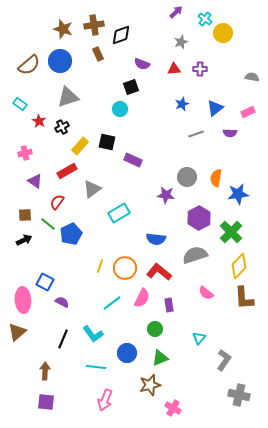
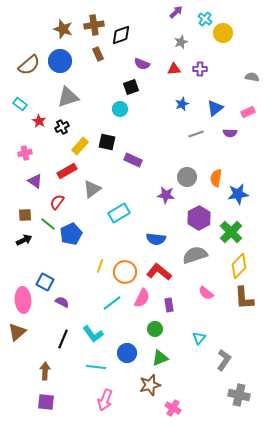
orange circle at (125, 268): moved 4 px down
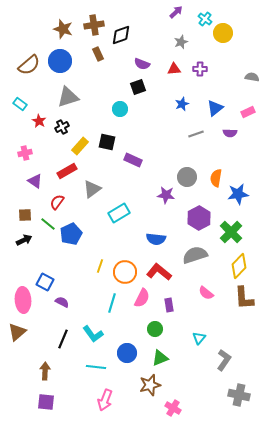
black square at (131, 87): moved 7 px right
cyan line at (112, 303): rotated 36 degrees counterclockwise
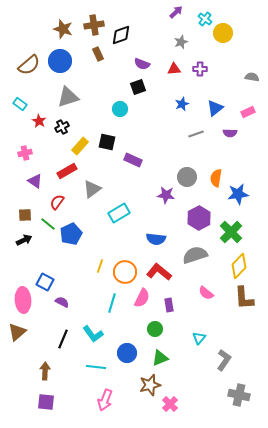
pink cross at (173, 408): moved 3 px left, 4 px up; rotated 14 degrees clockwise
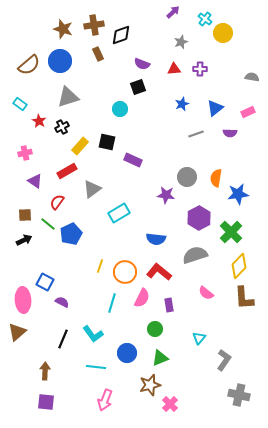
purple arrow at (176, 12): moved 3 px left
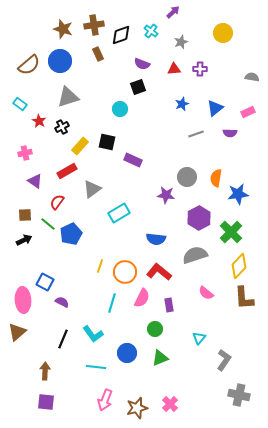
cyan cross at (205, 19): moved 54 px left, 12 px down
brown star at (150, 385): moved 13 px left, 23 px down
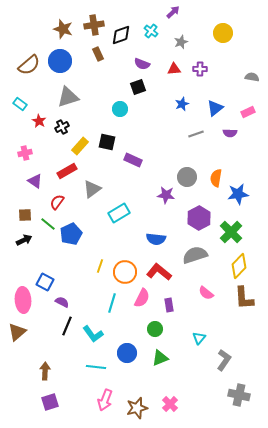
black line at (63, 339): moved 4 px right, 13 px up
purple square at (46, 402): moved 4 px right; rotated 24 degrees counterclockwise
